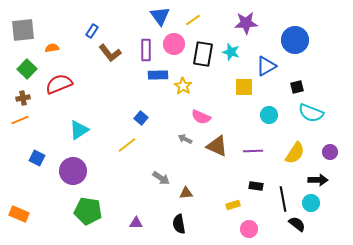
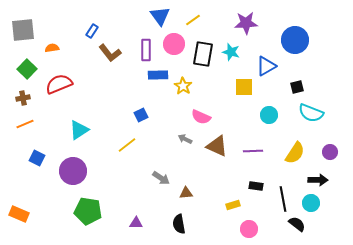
blue square at (141, 118): moved 3 px up; rotated 24 degrees clockwise
orange line at (20, 120): moved 5 px right, 4 px down
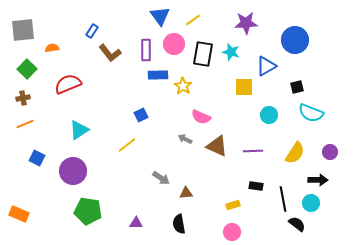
red semicircle at (59, 84): moved 9 px right
pink circle at (249, 229): moved 17 px left, 3 px down
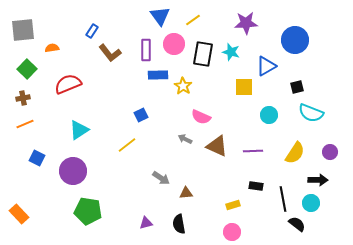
orange rectangle at (19, 214): rotated 24 degrees clockwise
purple triangle at (136, 223): moved 10 px right; rotated 16 degrees counterclockwise
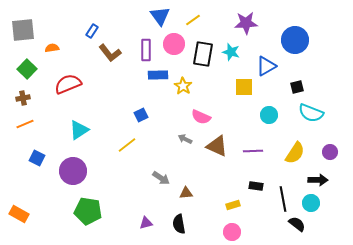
orange rectangle at (19, 214): rotated 18 degrees counterclockwise
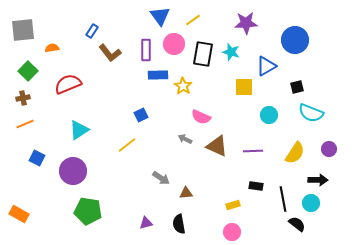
green square at (27, 69): moved 1 px right, 2 px down
purple circle at (330, 152): moved 1 px left, 3 px up
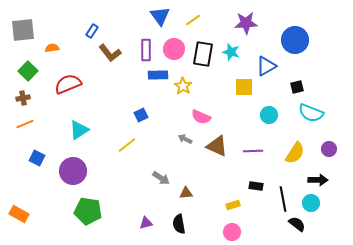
pink circle at (174, 44): moved 5 px down
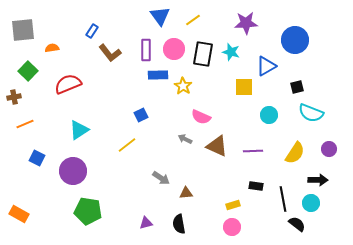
brown cross at (23, 98): moved 9 px left, 1 px up
pink circle at (232, 232): moved 5 px up
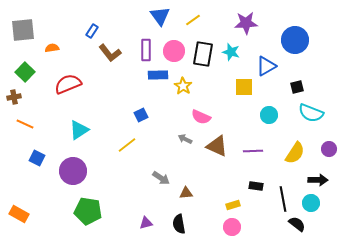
pink circle at (174, 49): moved 2 px down
green square at (28, 71): moved 3 px left, 1 px down
orange line at (25, 124): rotated 48 degrees clockwise
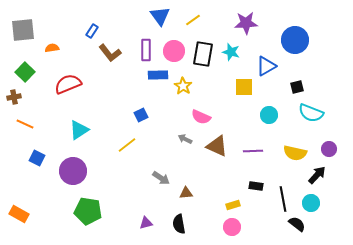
yellow semicircle at (295, 153): rotated 70 degrees clockwise
black arrow at (318, 180): moved 1 px left, 5 px up; rotated 48 degrees counterclockwise
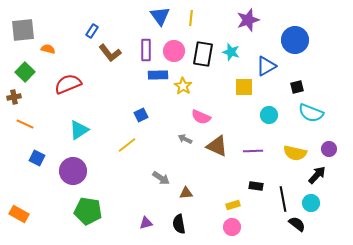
yellow line at (193, 20): moved 2 px left, 2 px up; rotated 49 degrees counterclockwise
purple star at (246, 23): moved 2 px right, 3 px up; rotated 15 degrees counterclockwise
orange semicircle at (52, 48): moved 4 px left, 1 px down; rotated 24 degrees clockwise
